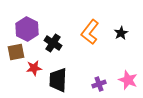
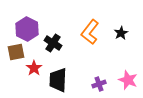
red star: rotated 28 degrees counterclockwise
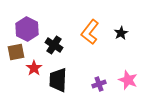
black cross: moved 1 px right, 2 px down
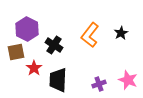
orange L-shape: moved 3 px down
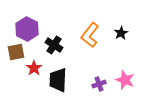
pink star: moved 3 px left
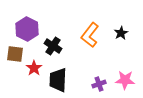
black cross: moved 1 px left, 1 px down
brown square: moved 1 px left, 2 px down; rotated 18 degrees clockwise
pink star: rotated 18 degrees counterclockwise
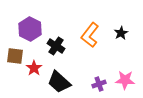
purple hexagon: moved 3 px right
black cross: moved 3 px right
brown square: moved 2 px down
black trapezoid: moved 1 px right, 2 px down; rotated 50 degrees counterclockwise
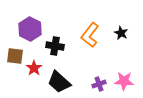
black star: rotated 16 degrees counterclockwise
black cross: moved 1 px left; rotated 24 degrees counterclockwise
pink star: moved 1 px left, 1 px down
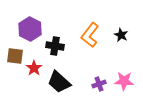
black star: moved 2 px down
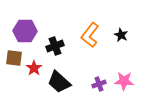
purple hexagon: moved 5 px left, 2 px down; rotated 25 degrees counterclockwise
black cross: rotated 30 degrees counterclockwise
brown square: moved 1 px left, 2 px down
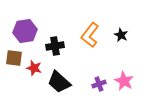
purple hexagon: rotated 10 degrees counterclockwise
black cross: rotated 12 degrees clockwise
red star: rotated 21 degrees counterclockwise
pink star: rotated 24 degrees clockwise
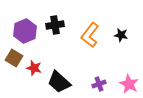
purple hexagon: rotated 15 degrees counterclockwise
black star: rotated 16 degrees counterclockwise
black cross: moved 21 px up
brown square: rotated 24 degrees clockwise
pink star: moved 5 px right, 3 px down
